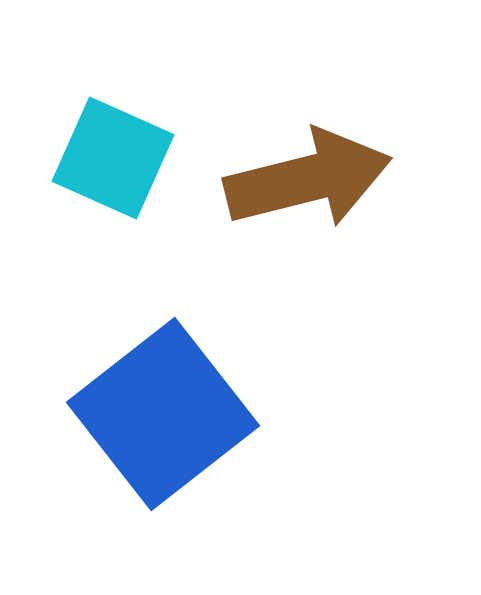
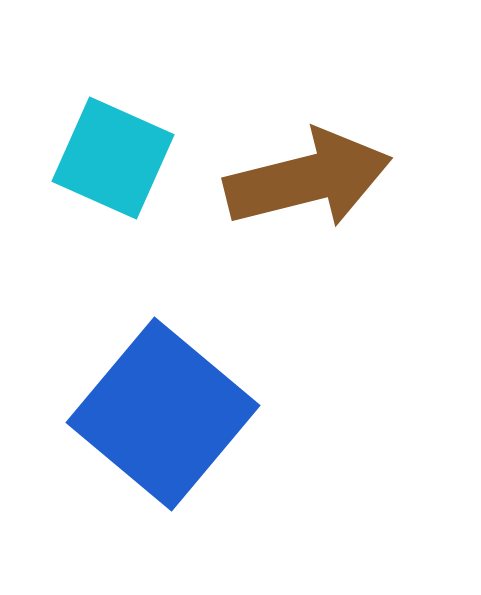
blue square: rotated 12 degrees counterclockwise
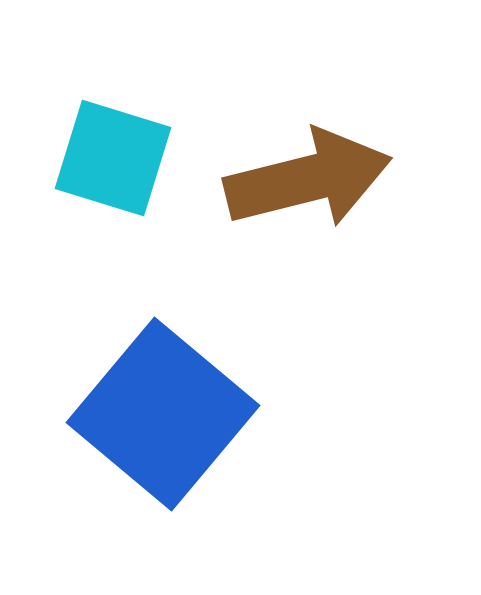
cyan square: rotated 7 degrees counterclockwise
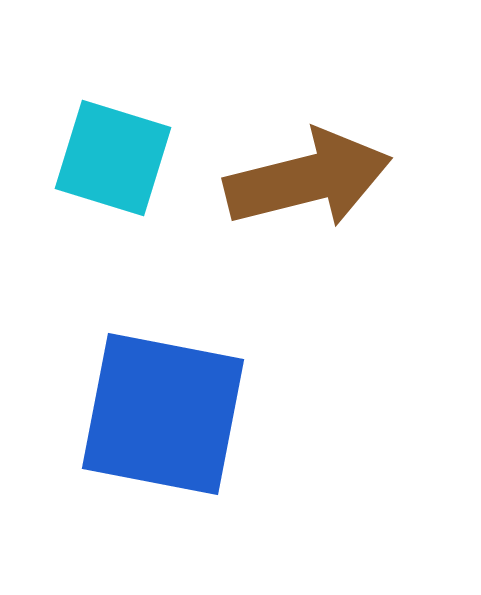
blue square: rotated 29 degrees counterclockwise
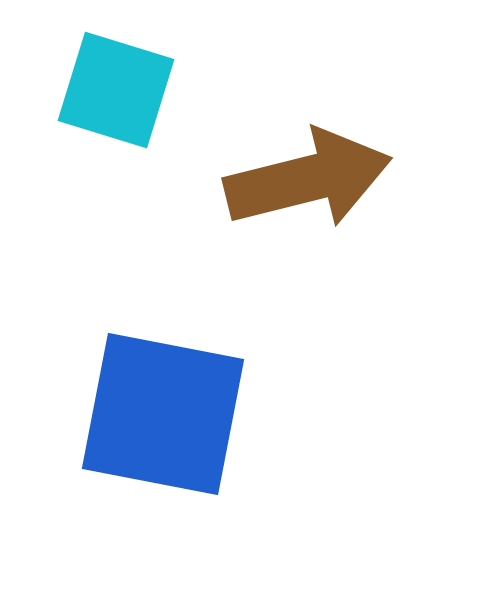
cyan square: moved 3 px right, 68 px up
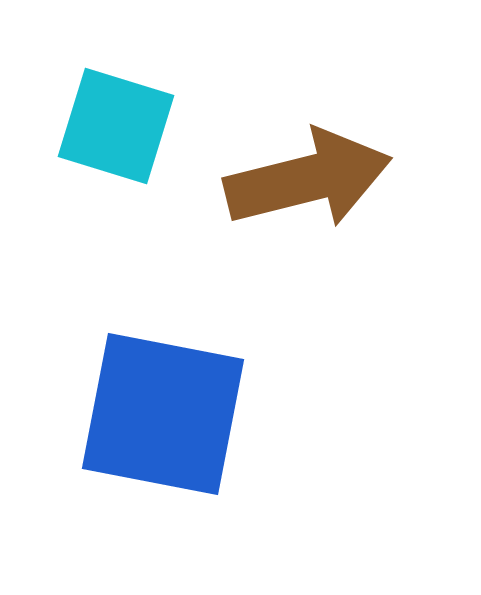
cyan square: moved 36 px down
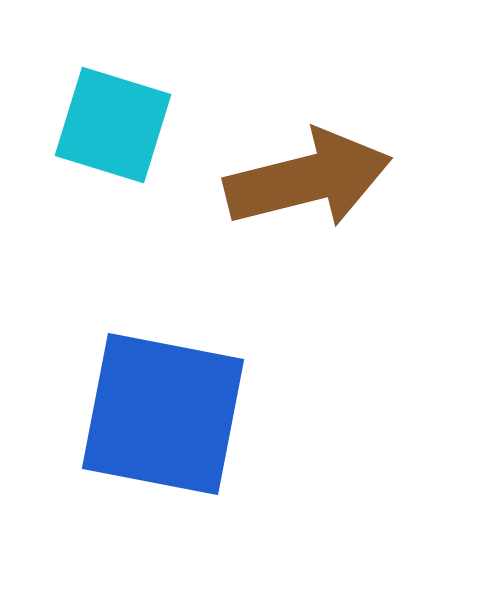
cyan square: moved 3 px left, 1 px up
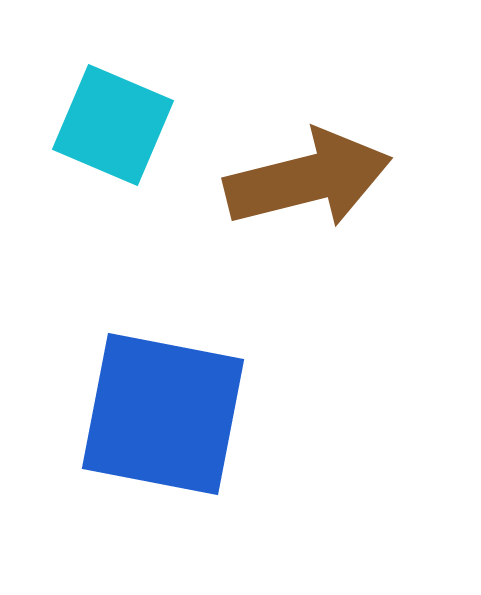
cyan square: rotated 6 degrees clockwise
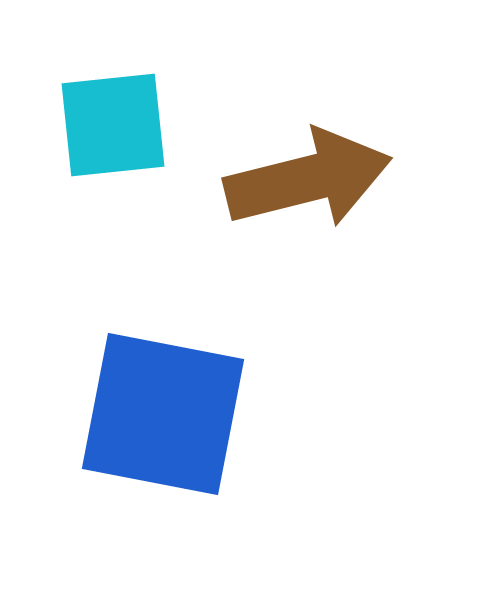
cyan square: rotated 29 degrees counterclockwise
